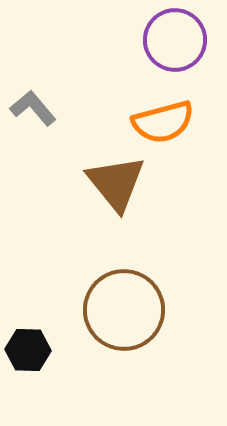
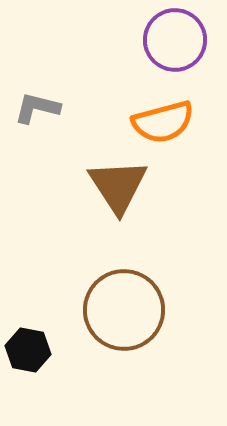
gray L-shape: moved 4 px right; rotated 36 degrees counterclockwise
brown triangle: moved 2 px right, 3 px down; rotated 6 degrees clockwise
black hexagon: rotated 9 degrees clockwise
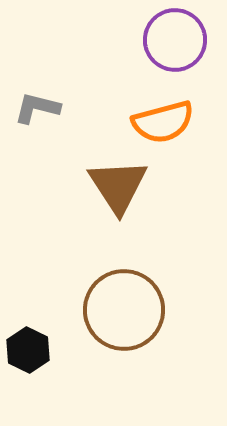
black hexagon: rotated 15 degrees clockwise
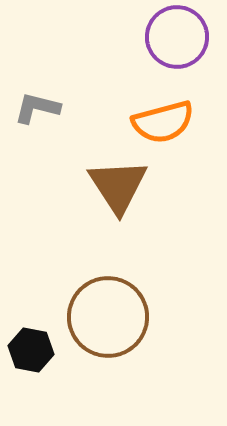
purple circle: moved 2 px right, 3 px up
brown circle: moved 16 px left, 7 px down
black hexagon: moved 3 px right; rotated 15 degrees counterclockwise
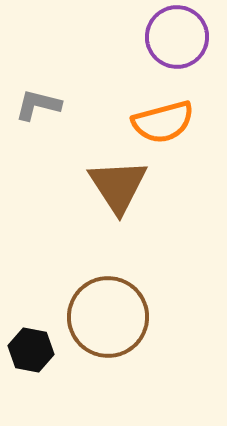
gray L-shape: moved 1 px right, 3 px up
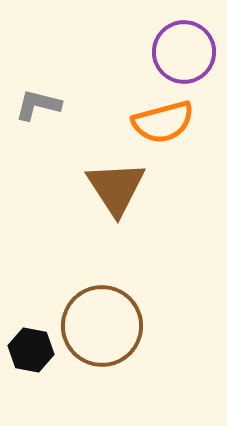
purple circle: moved 7 px right, 15 px down
brown triangle: moved 2 px left, 2 px down
brown circle: moved 6 px left, 9 px down
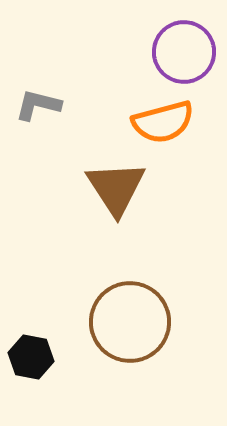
brown circle: moved 28 px right, 4 px up
black hexagon: moved 7 px down
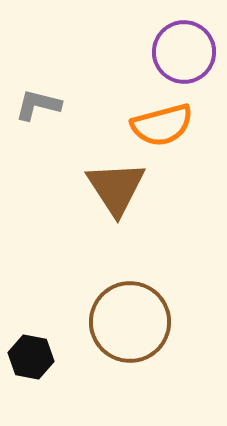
orange semicircle: moved 1 px left, 3 px down
